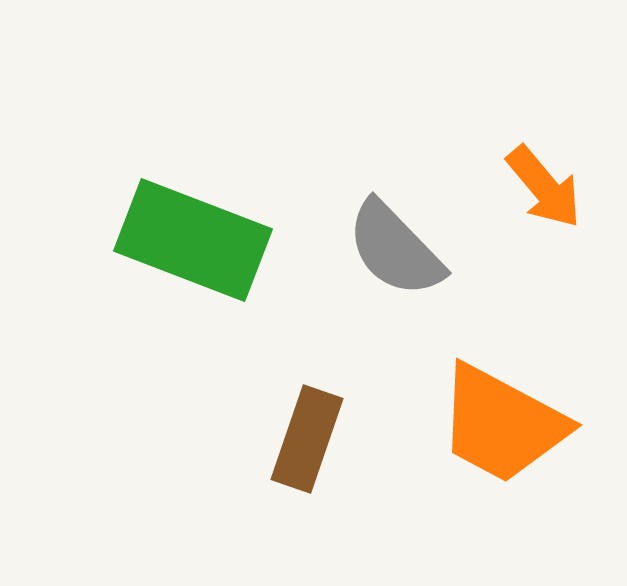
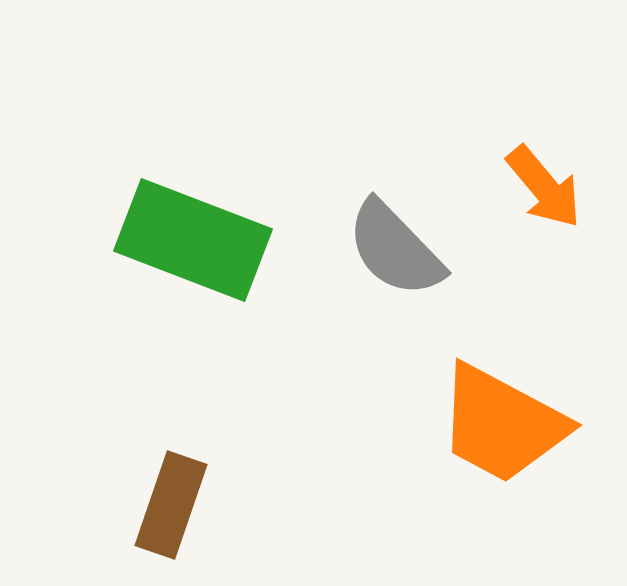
brown rectangle: moved 136 px left, 66 px down
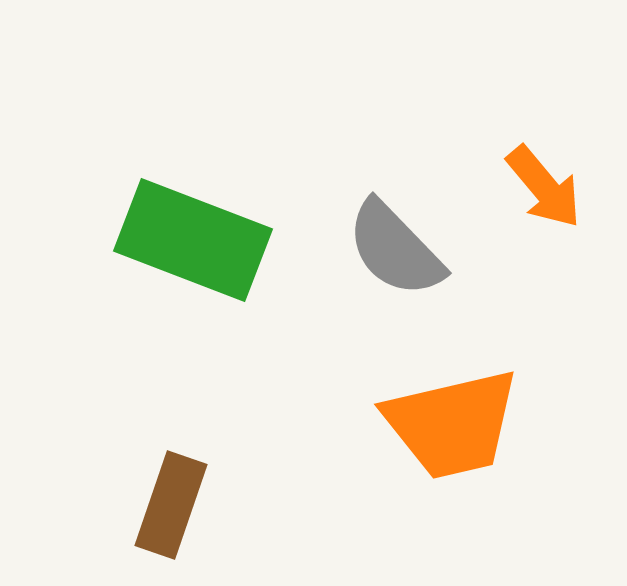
orange trapezoid: moved 50 px left; rotated 41 degrees counterclockwise
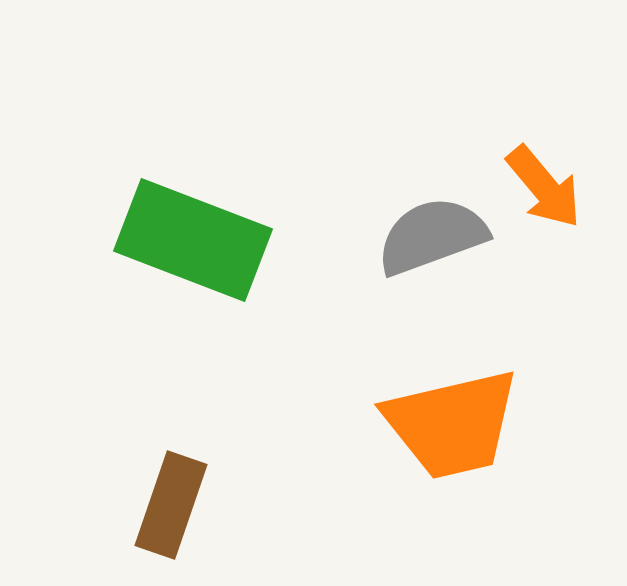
gray semicircle: moved 37 px right, 13 px up; rotated 114 degrees clockwise
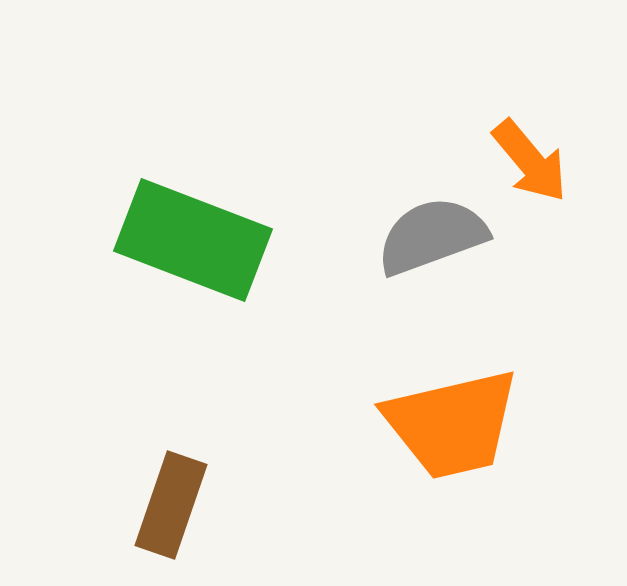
orange arrow: moved 14 px left, 26 px up
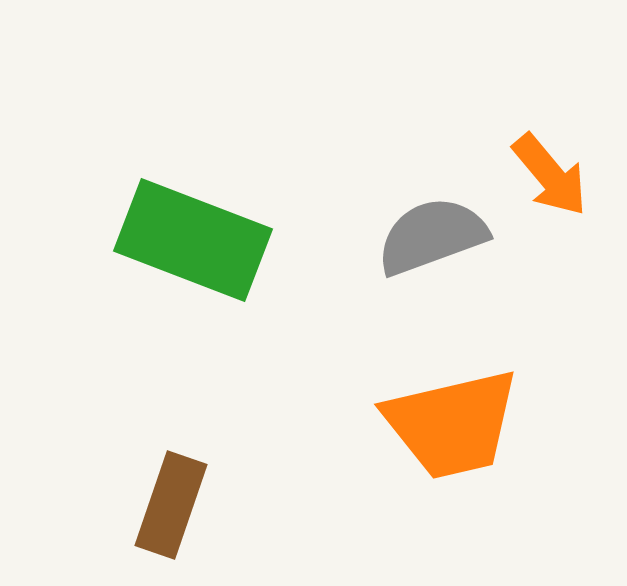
orange arrow: moved 20 px right, 14 px down
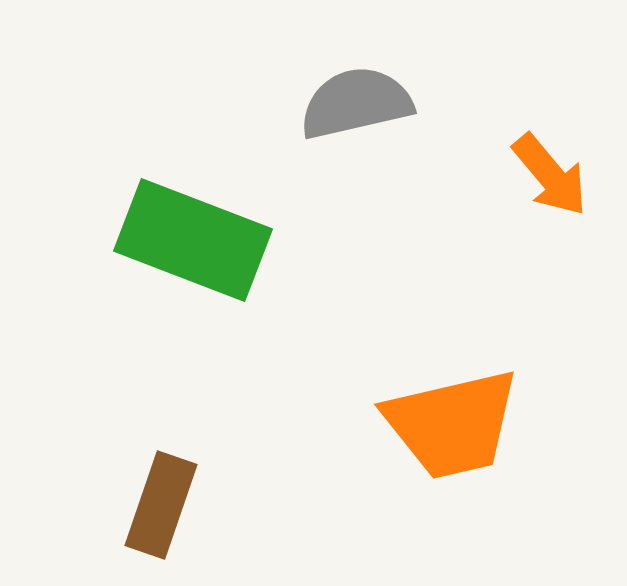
gray semicircle: moved 76 px left, 133 px up; rotated 7 degrees clockwise
brown rectangle: moved 10 px left
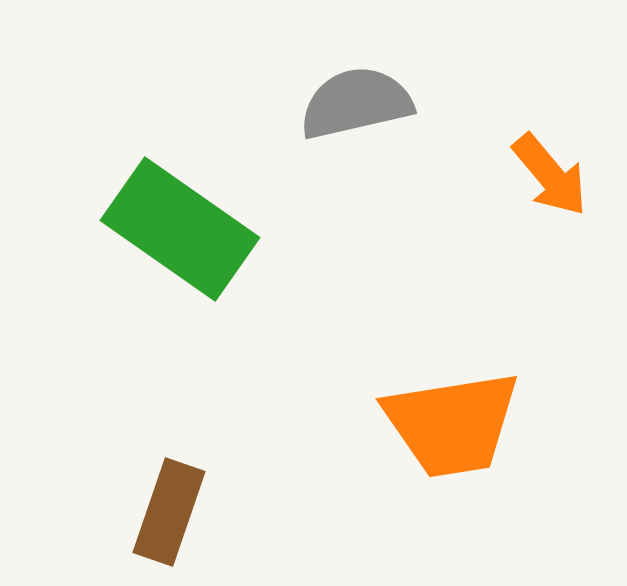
green rectangle: moved 13 px left, 11 px up; rotated 14 degrees clockwise
orange trapezoid: rotated 4 degrees clockwise
brown rectangle: moved 8 px right, 7 px down
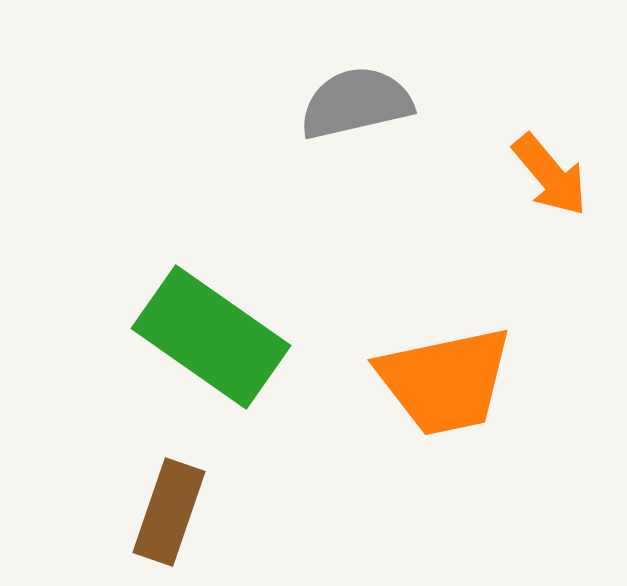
green rectangle: moved 31 px right, 108 px down
orange trapezoid: moved 7 px left, 43 px up; rotated 3 degrees counterclockwise
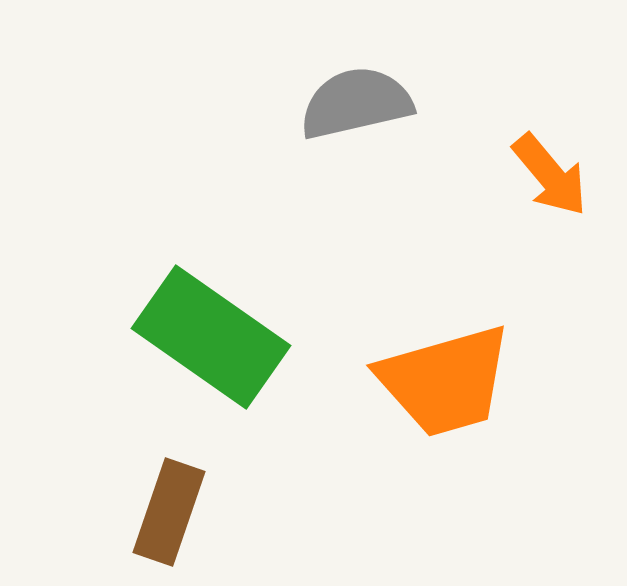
orange trapezoid: rotated 4 degrees counterclockwise
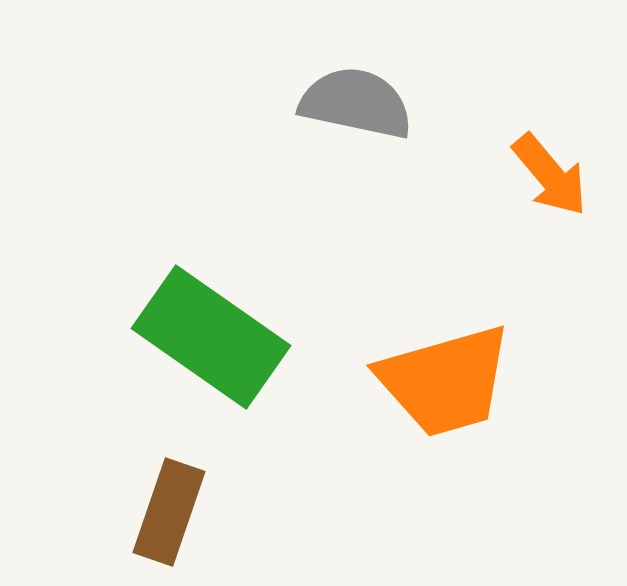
gray semicircle: rotated 25 degrees clockwise
